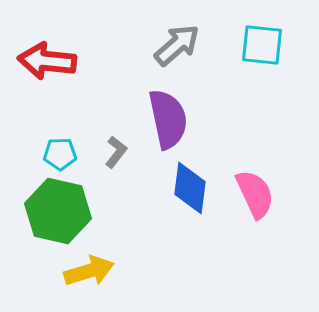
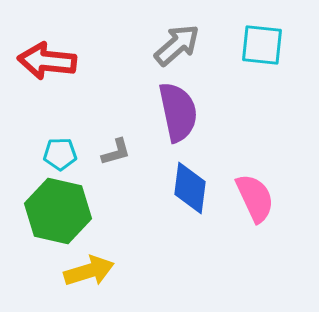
purple semicircle: moved 10 px right, 7 px up
gray L-shape: rotated 36 degrees clockwise
pink semicircle: moved 4 px down
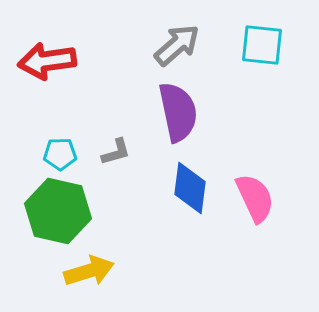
red arrow: rotated 14 degrees counterclockwise
